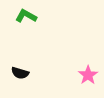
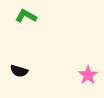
black semicircle: moved 1 px left, 2 px up
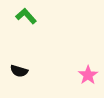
green L-shape: rotated 20 degrees clockwise
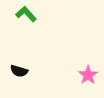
green L-shape: moved 2 px up
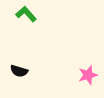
pink star: rotated 18 degrees clockwise
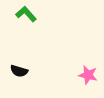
pink star: rotated 30 degrees clockwise
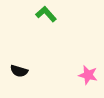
green L-shape: moved 20 px right
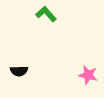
black semicircle: rotated 18 degrees counterclockwise
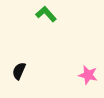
black semicircle: rotated 114 degrees clockwise
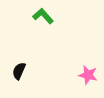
green L-shape: moved 3 px left, 2 px down
